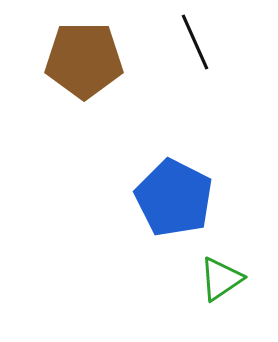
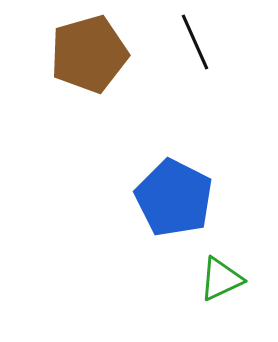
brown pentagon: moved 5 px right, 6 px up; rotated 16 degrees counterclockwise
green triangle: rotated 9 degrees clockwise
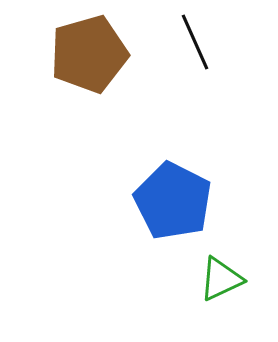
blue pentagon: moved 1 px left, 3 px down
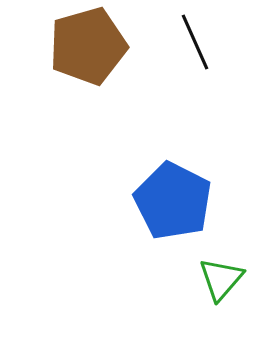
brown pentagon: moved 1 px left, 8 px up
green triangle: rotated 24 degrees counterclockwise
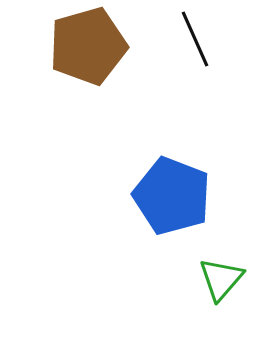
black line: moved 3 px up
blue pentagon: moved 1 px left, 5 px up; rotated 6 degrees counterclockwise
